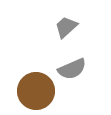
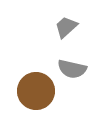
gray semicircle: rotated 36 degrees clockwise
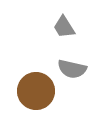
gray trapezoid: moved 2 px left; rotated 80 degrees counterclockwise
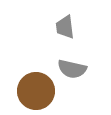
gray trapezoid: moved 1 px right; rotated 25 degrees clockwise
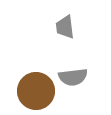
gray semicircle: moved 1 px right, 8 px down; rotated 20 degrees counterclockwise
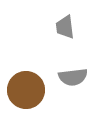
brown circle: moved 10 px left, 1 px up
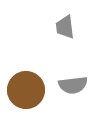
gray semicircle: moved 8 px down
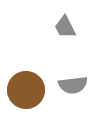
gray trapezoid: rotated 20 degrees counterclockwise
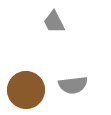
gray trapezoid: moved 11 px left, 5 px up
